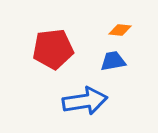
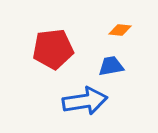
blue trapezoid: moved 2 px left, 5 px down
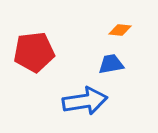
red pentagon: moved 19 px left, 3 px down
blue trapezoid: moved 2 px up
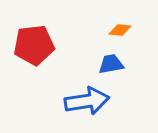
red pentagon: moved 7 px up
blue arrow: moved 2 px right
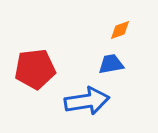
orange diamond: rotated 25 degrees counterclockwise
red pentagon: moved 1 px right, 24 px down
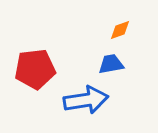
blue arrow: moved 1 px left, 1 px up
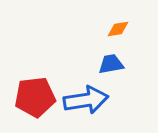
orange diamond: moved 2 px left, 1 px up; rotated 10 degrees clockwise
red pentagon: moved 28 px down
